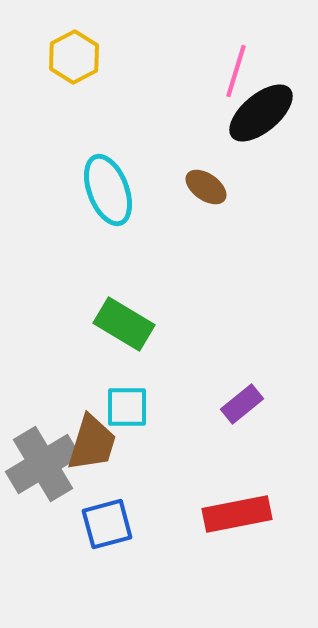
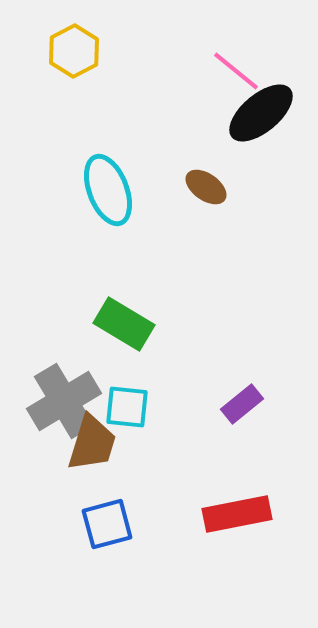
yellow hexagon: moved 6 px up
pink line: rotated 68 degrees counterclockwise
cyan square: rotated 6 degrees clockwise
gray cross: moved 21 px right, 63 px up
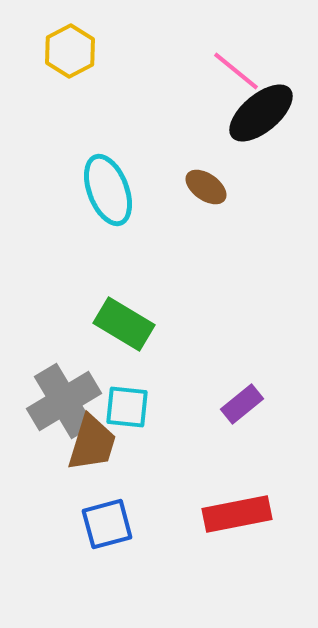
yellow hexagon: moved 4 px left
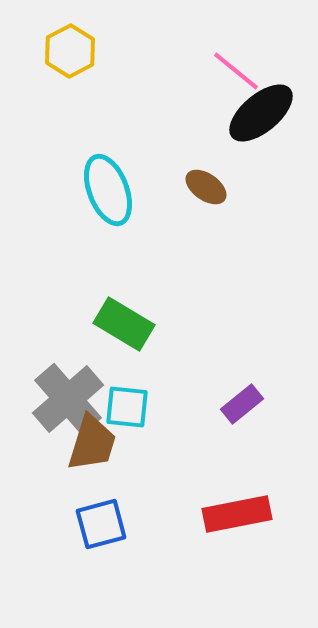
gray cross: moved 4 px right, 2 px up; rotated 10 degrees counterclockwise
blue square: moved 6 px left
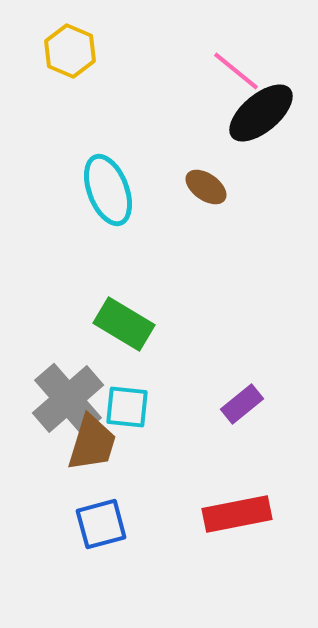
yellow hexagon: rotated 9 degrees counterclockwise
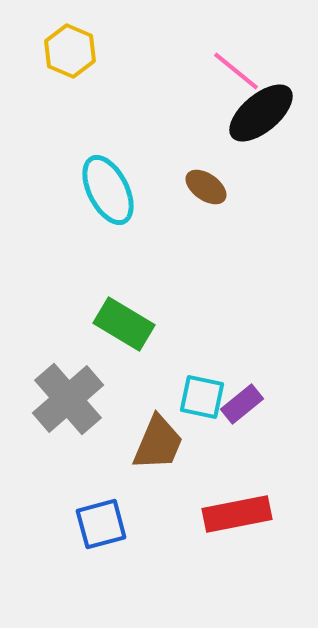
cyan ellipse: rotated 6 degrees counterclockwise
cyan square: moved 75 px right, 10 px up; rotated 6 degrees clockwise
brown trapezoid: moved 66 px right; rotated 6 degrees clockwise
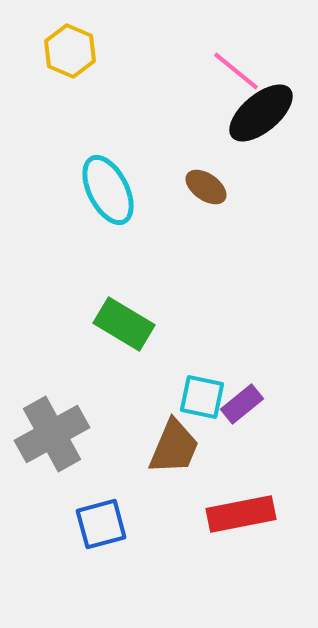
gray cross: moved 16 px left, 35 px down; rotated 12 degrees clockwise
brown trapezoid: moved 16 px right, 4 px down
red rectangle: moved 4 px right
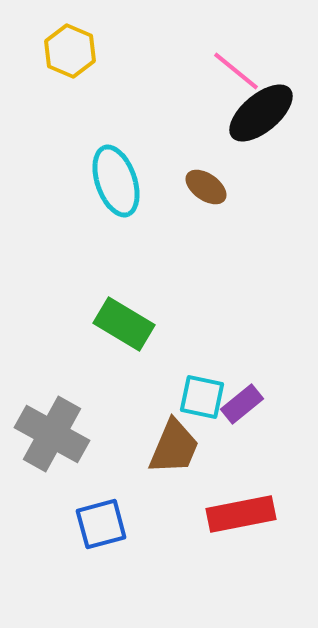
cyan ellipse: moved 8 px right, 9 px up; rotated 8 degrees clockwise
gray cross: rotated 32 degrees counterclockwise
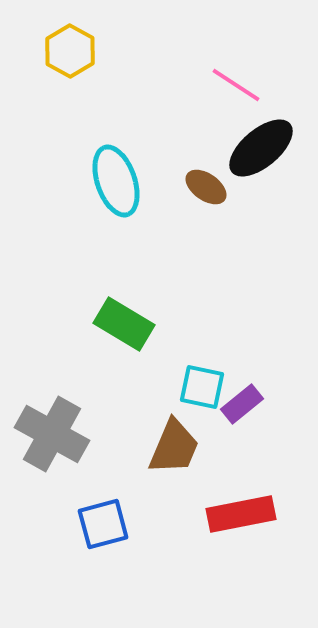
yellow hexagon: rotated 6 degrees clockwise
pink line: moved 14 px down; rotated 6 degrees counterclockwise
black ellipse: moved 35 px down
cyan square: moved 10 px up
blue square: moved 2 px right
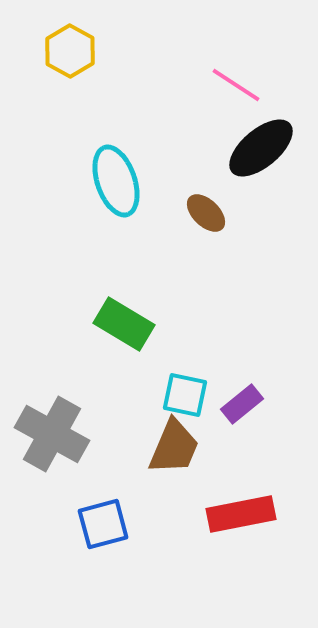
brown ellipse: moved 26 px down; rotated 9 degrees clockwise
cyan square: moved 17 px left, 8 px down
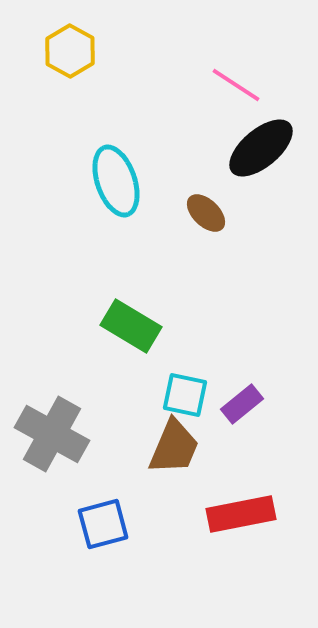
green rectangle: moved 7 px right, 2 px down
